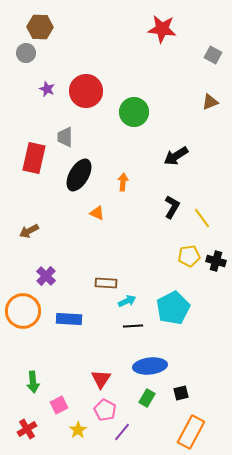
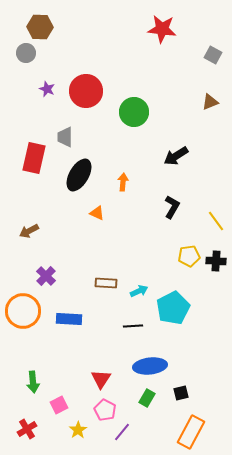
yellow line: moved 14 px right, 3 px down
black cross: rotated 12 degrees counterclockwise
cyan arrow: moved 12 px right, 10 px up
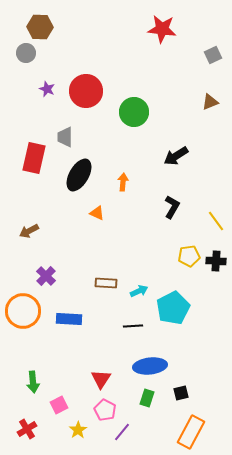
gray square: rotated 36 degrees clockwise
green rectangle: rotated 12 degrees counterclockwise
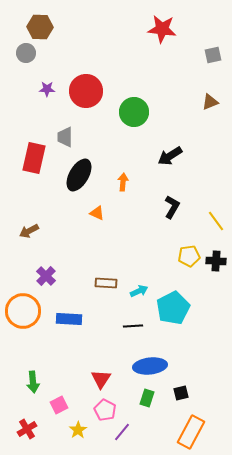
gray square: rotated 12 degrees clockwise
purple star: rotated 21 degrees counterclockwise
black arrow: moved 6 px left
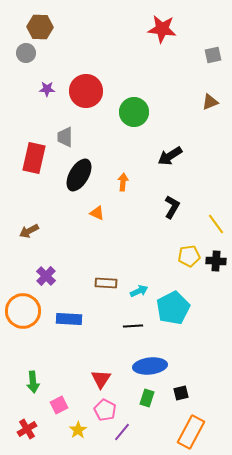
yellow line: moved 3 px down
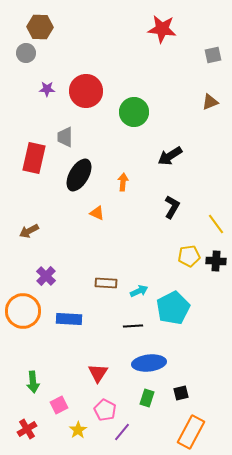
blue ellipse: moved 1 px left, 3 px up
red triangle: moved 3 px left, 6 px up
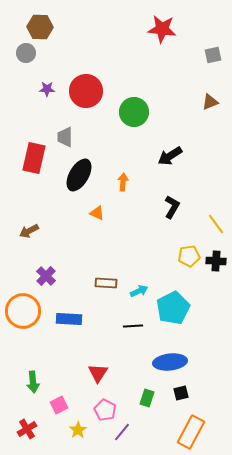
blue ellipse: moved 21 px right, 1 px up
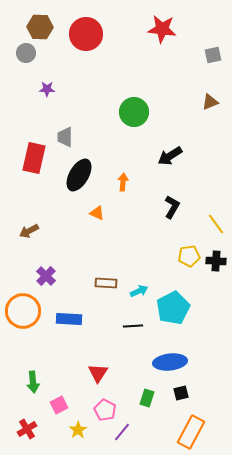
red circle: moved 57 px up
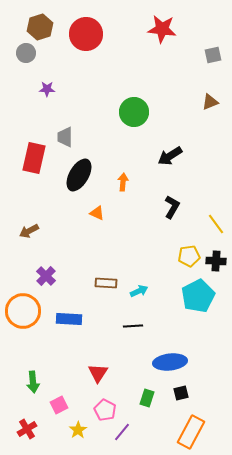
brown hexagon: rotated 20 degrees counterclockwise
cyan pentagon: moved 25 px right, 12 px up
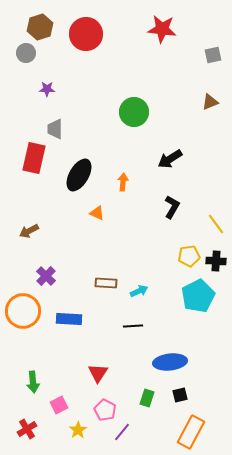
gray trapezoid: moved 10 px left, 8 px up
black arrow: moved 3 px down
black square: moved 1 px left, 2 px down
